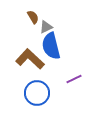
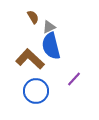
gray triangle: moved 3 px right
purple line: rotated 21 degrees counterclockwise
blue circle: moved 1 px left, 2 px up
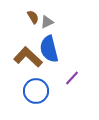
gray triangle: moved 2 px left, 5 px up
blue semicircle: moved 2 px left, 3 px down
brown L-shape: moved 2 px left, 2 px up
purple line: moved 2 px left, 1 px up
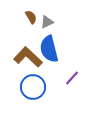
brown semicircle: moved 2 px left
blue circle: moved 3 px left, 4 px up
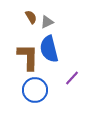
brown L-shape: rotated 48 degrees clockwise
blue circle: moved 2 px right, 3 px down
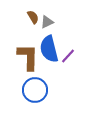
brown semicircle: moved 2 px right
purple line: moved 4 px left, 22 px up
